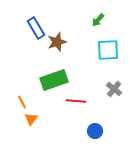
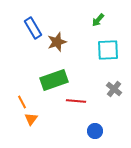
blue rectangle: moved 3 px left
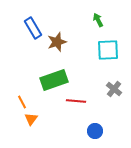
green arrow: rotated 112 degrees clockwise
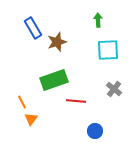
green arrow: rotated 24 degrees clockwise
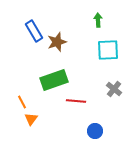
blue rectangle: moved 1 px right, 3 px down
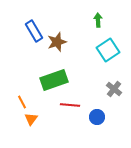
cyan square: rotated 30 degrees counterclockwise
red line: moved 6 px left, 4 px down
blue circle: moved 2 px right, 14 px up
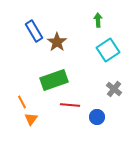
brown star: rotated 18 degrees counterclockwise
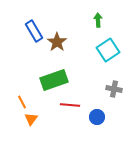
gray cross: rotated 28 degrees counterclockwise
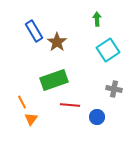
green arrow: moved 1 px left, 1 px up
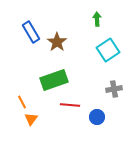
blue rectangle: moved 3 px left, 1 px down
gray cross: rotated 21 degrees counterclockwise
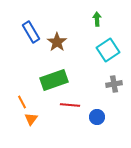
gray cross: moved 5 px up
